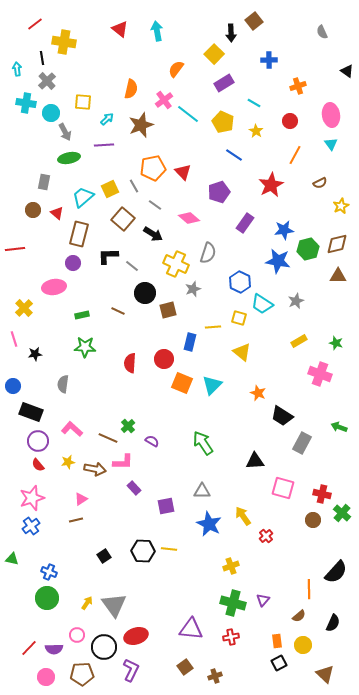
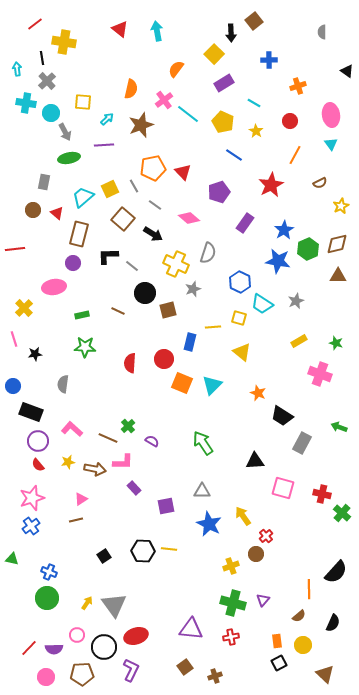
gray semicircle at (322, 32): rotated 24 degrees clockwise
blue star at (284, 230): rotated 24 degrees counterclockwise
green hexagon at (308, 249): rotated 10 degrees counterclockwise
brown circle at (313, 520): moved 57 px left, 34 px down
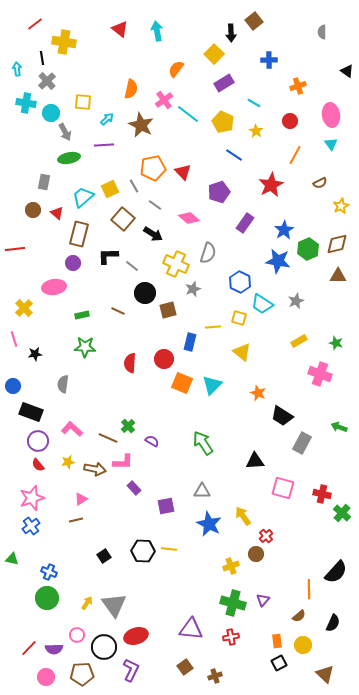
brown star at (141, 125): rotated 25 degrees counterclockwise
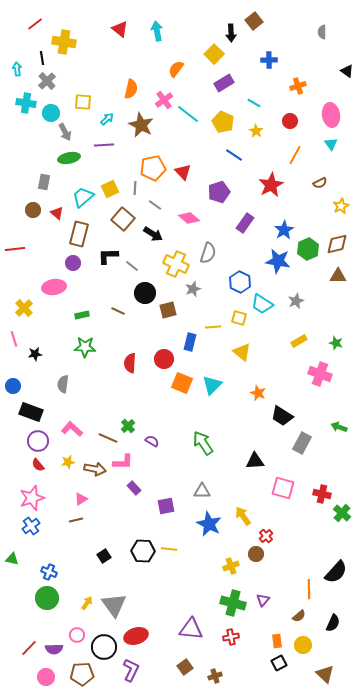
gray line at (134, 186): moved 1 px right, 2 px down; rotated 32 degrees clockwise
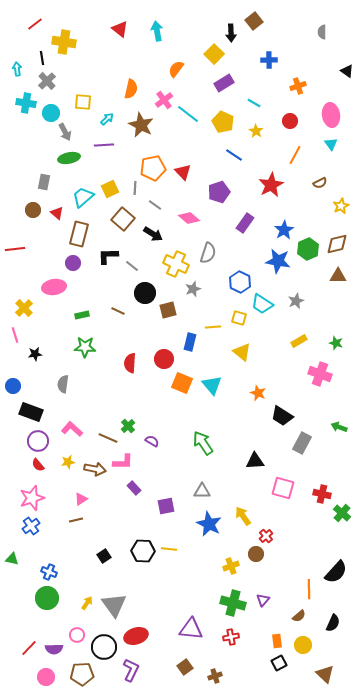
pink line at (14, 339): moved 1 px right, 4 px up
cyan triangle at (212, 385): rotated 25 degrees counterclockwise
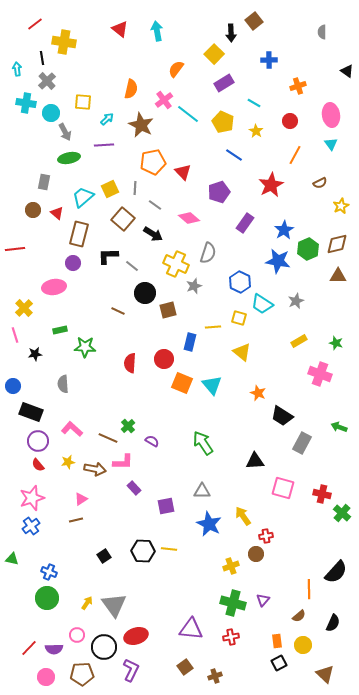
orange pentagon at (153, 168): moved 6 px up
gray star at (193, 289): moved 1 px right, 3 px up
green rectangle at (82, 315): moved 22 px left, 15 px down
gray semicircle at (63, 384): rotated 12 degrees counterclockwise
red cross at (266, 536): rotated 32 degrees clockwise
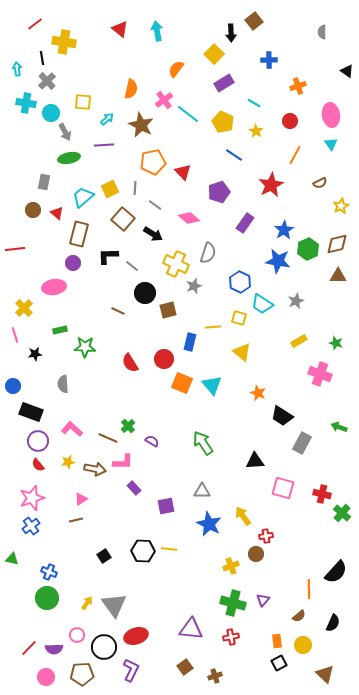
red semicircle at (130, 363): rotated 36 degrees counterclockwise
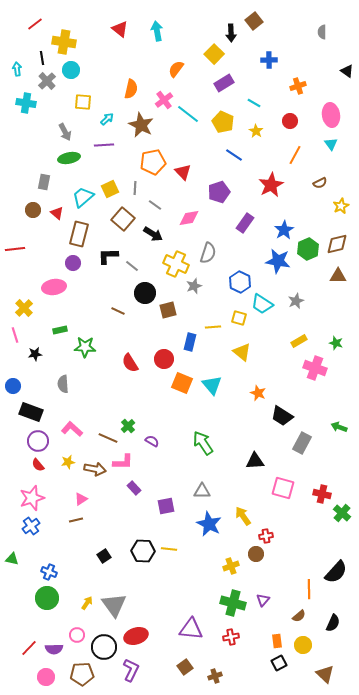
cyan circle at (51, 113): moved 20 px right, 43 px up
pink diamond at (189, 218): rotated 50 degrees counterclockwise
pink cross at (320, 374): moved 5 px left, 6 px up
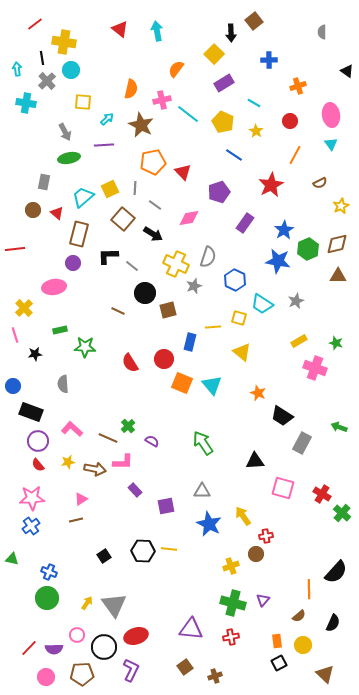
pink cross at (164, 100): moved 2 px left; rotated 24 degrees clockwise
gray semicircle at (208, 253): moved 4 px down
blue hexagon at (240, 282): moved 5 px left, 2 px up
purple rectangle at (134, 488): moved 1 px right, 2 px down
red cross at (322, 494): rotated 18 degrees clockwise
pink star at (32, 498): rotated 15 degrees clockwise
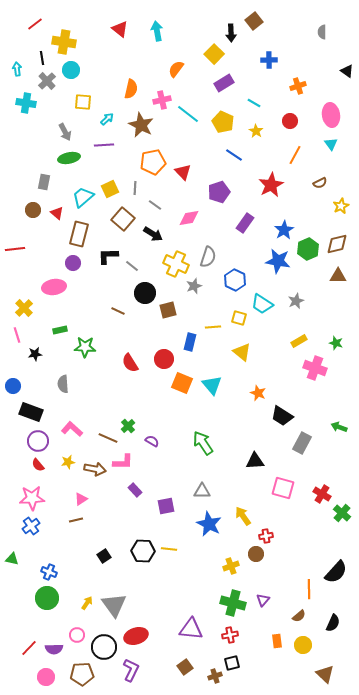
pink line at (15, 335): moved 2 px right
red cross at (231, 637): moved 1 px left, 2 px up
black square at (279, 663): moved 47 px left; rotated 14 degrees clockwise
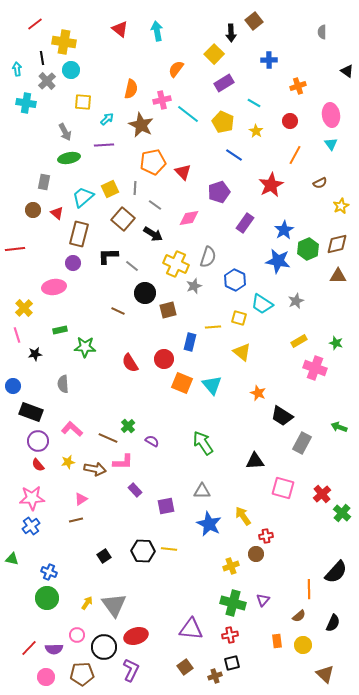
red cross at (322, 494): rotated 18 degrees clockwise
